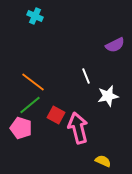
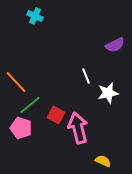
orange line: moved 17 px left; rotated 10 degrees clockwise
white star: moved 3 px up
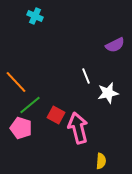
yellow semicircle: moved 2 px left; rotated 70 degrees clockwise
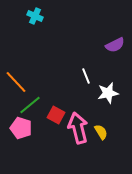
yellow semicircle: moved 29 px up; rotated 35 degrees counterclockwise
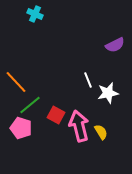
cyan cross: moved 2 px up
white line: moved 2 px right, 4 px down
pink arrow: moved 1 px right, 2 px up
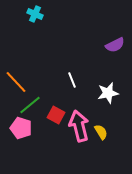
white line: moved 16 px left
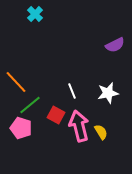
cyan cross: rotated 21 degrees clockwise
white line: moved 11 px down
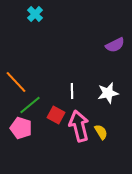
white line: rotated 21 degrees clockwise
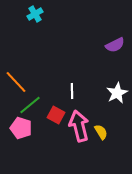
cyan cross: rotated 14 degrees clockwise
white star: moved 9 px right; rotated 15 degrees counterclockwise
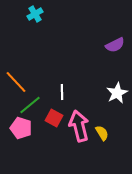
white line: moved 10 px left, 1 px down
red square: moved 2 px left, 3 px down
yellow semicircle: moved 1 px right, 1 px down
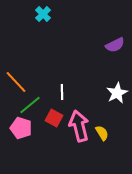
cyan cross: moved 8 px right; rotated 14 degrees counterclockwise
